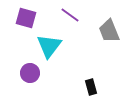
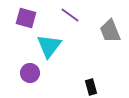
gray trapezoid: moved 1 px right
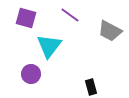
gray trapezoid: rotated 40 degrees counterclockwise
purple circle: moved 1 px right, 1 px down
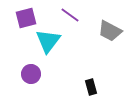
purple square: rotated 30 degrees counterclockwise
cyan triangle: moved 1 px left, 5 px up
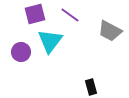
purple square: moved 9 px right, 4 px up
cyan triangle: moved 2 px right
purple circle: moved 10 px left, 22 px up
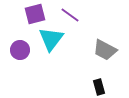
gray trapezoid: moved 5 px left, 19 px down
cyan triangle: moved 1 px right, 2 px up
purple circle: moved 1 px left, 2 px up
black rectangle: moved 8 px right
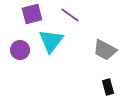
purple square: moved 3 px left
cyan triangle: moved 2 px down
black rectangle: moved 9 px right
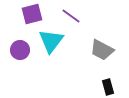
purple line: moved 1 px right, 1 px down
gray trapezoid: moved 3 px left
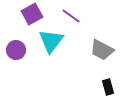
purple square: rotated 15 degrees counterclockwise
purple circle: moved 4 px left
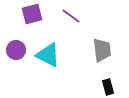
purple square: rotated 15 degrees clockwise
cyan triangle: moved 3 px left, 14 px down; rotated 40 degrees counterclockwise
gray trapezoid: rotated 125 degrees counterclockwise
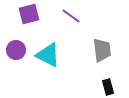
purple square: moved 3 px left
